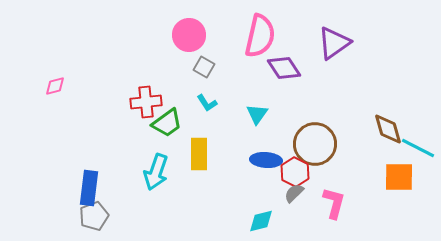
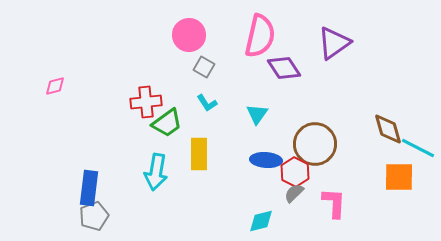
cyan arrow: rotated 9 degrees counterclockwise
pink L-shape: rotated 12 degrees counterclockwise
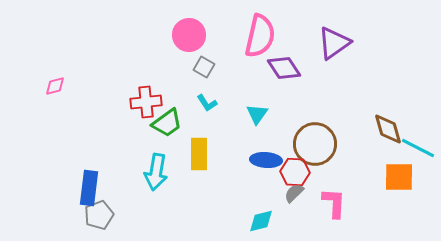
red hexagon: rotated 24 degrees counterclockwise
gray pentagon: moved 5 px right, 1 px up
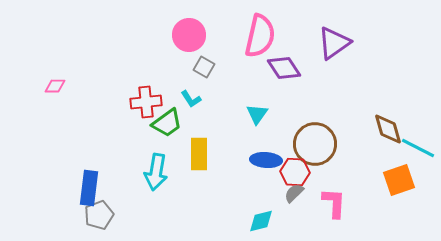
pink diamond: rotated 15 degrees clockwise
cyan L-shape: moved 16 px left, 4 px up
orange square: moved 3 px down; rotated 20 degrees counterclockwise
